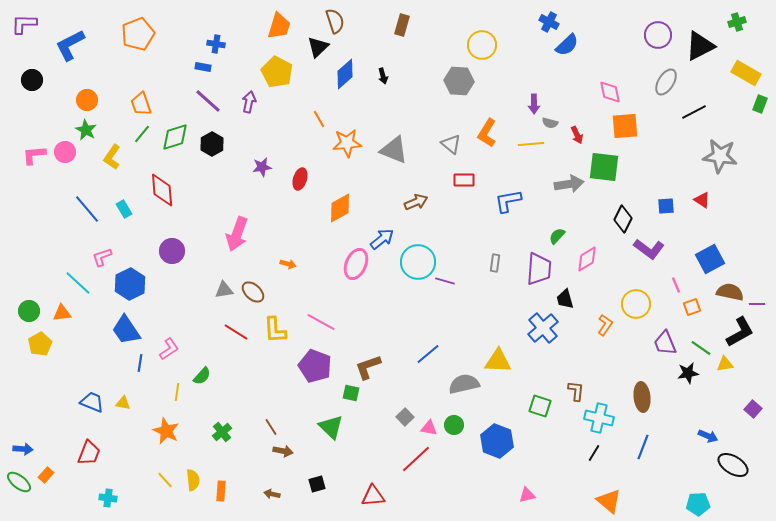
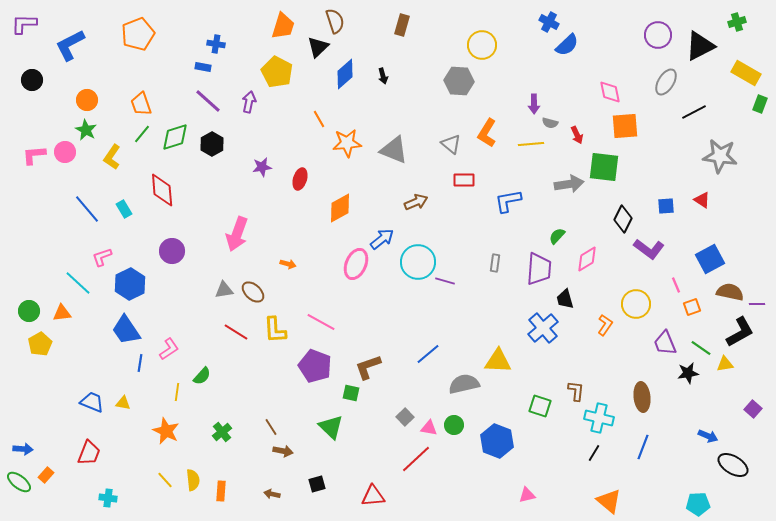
orange trapezoid at (279, 26): moved 4 px right
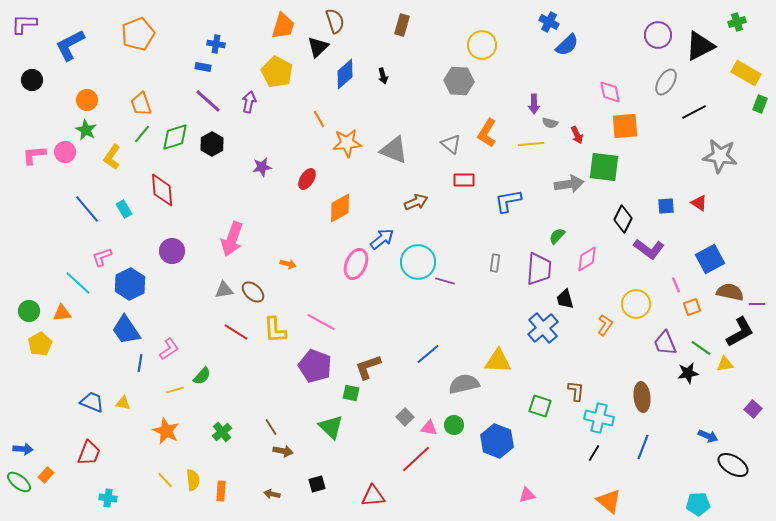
red ellipse at (300, 179): moved 7 px right; rotated 15 degrees clockwise
red triangle at (702, 200): moved 3 px left, 3 px down
pink arrow at (237, 234): moved 5 px left, 5 px down
yellow line at (177, 392): moved 2 px left, 2 px up; rotated 66 degrees clockwise
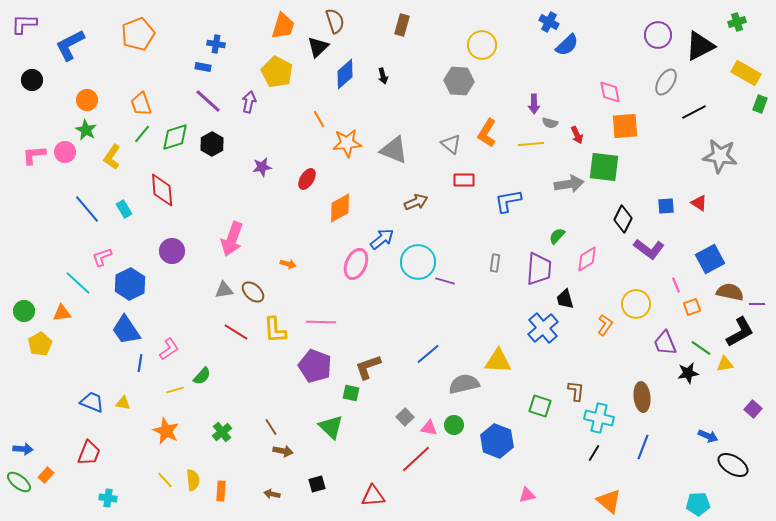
green circle at (29, 311): moved 5 px left
pink line at (321, 322): rotated 28 degrees counterclockwise
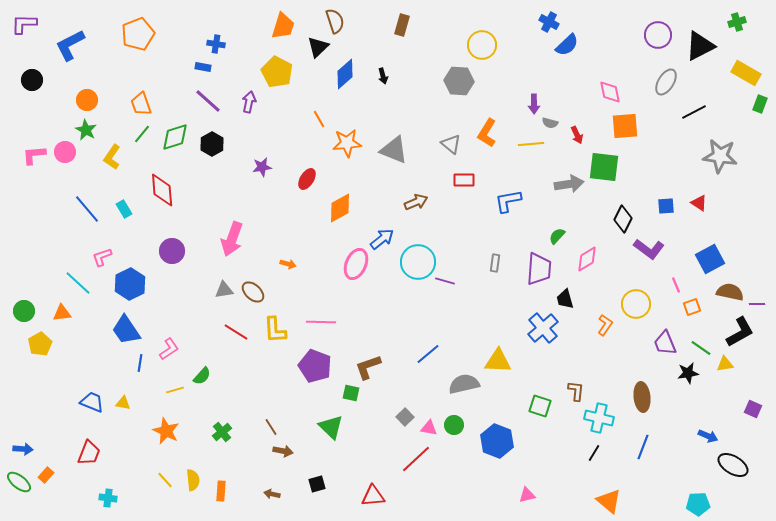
purple square at (753, 409): rotated 18 degrees counterclockwise
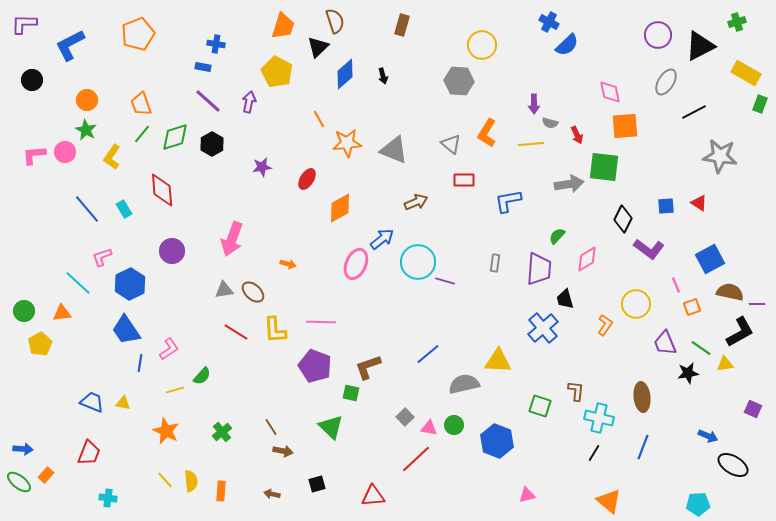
yellow semicircle at (193, 480): moved 2 px left, 1 px down
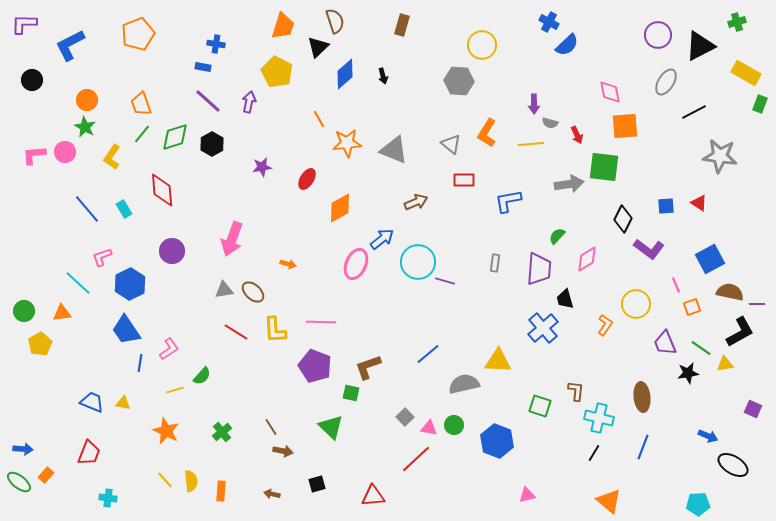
green star at (86, 130): moved 1 px left, 3 px up
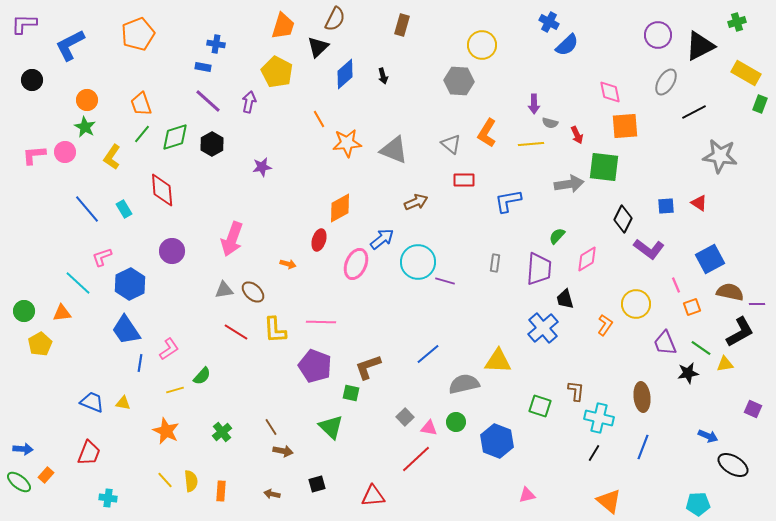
brown semicircle at (335, 21): moved 2 px up; rotated 45 degrees clockwise
red ellipse at (307, 179): moved 12 px right, 61 px down; rotated 15 degrees counterclockwise
green circle at (454, 425): moved 2 px right, 3 px up
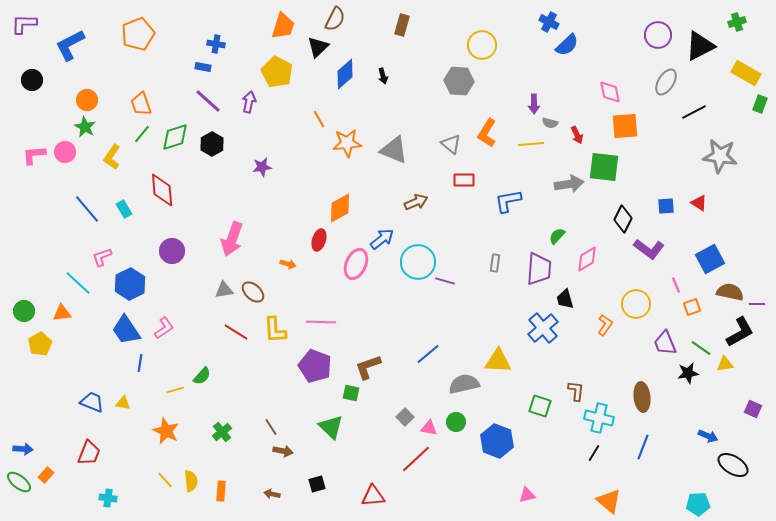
pink L-shape at (169, 349): moved 5 px left, 21 px up
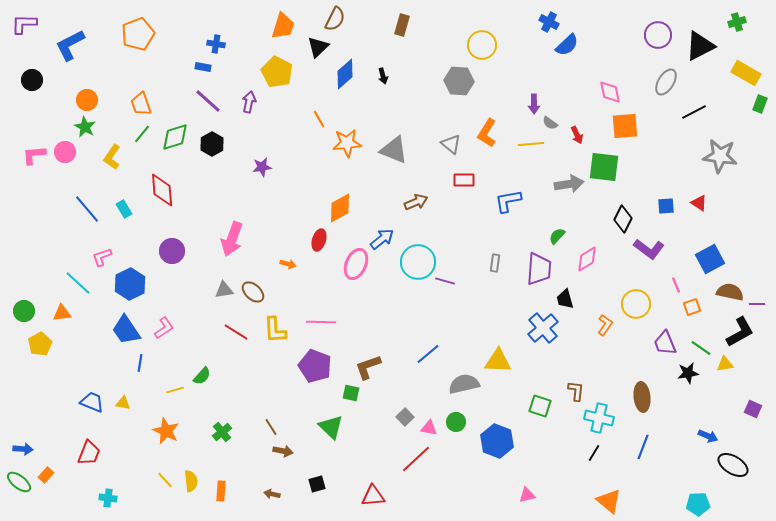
gray semicircle at (550, 123): rotated 21 degrees clockwise
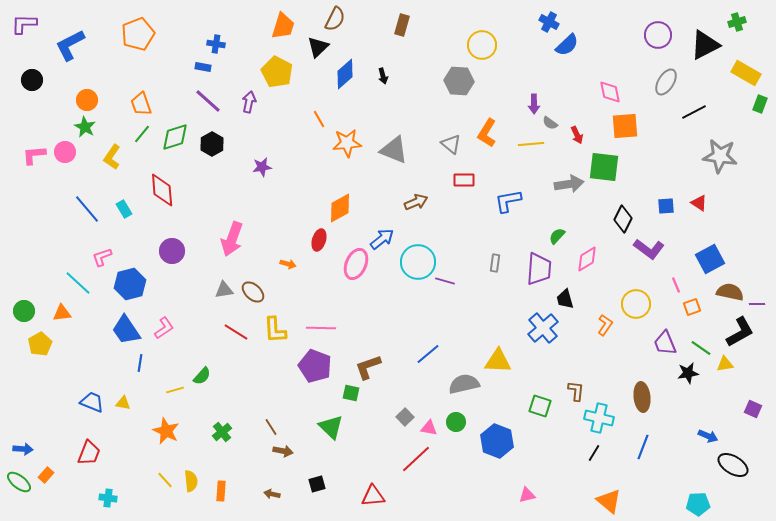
black triangle at (700, 46): moved 5 px right, 1 px up
blue hexagon at (130, 284): rotated 12 degrees clockwise
pink line at (321, 322): moved 6 px down
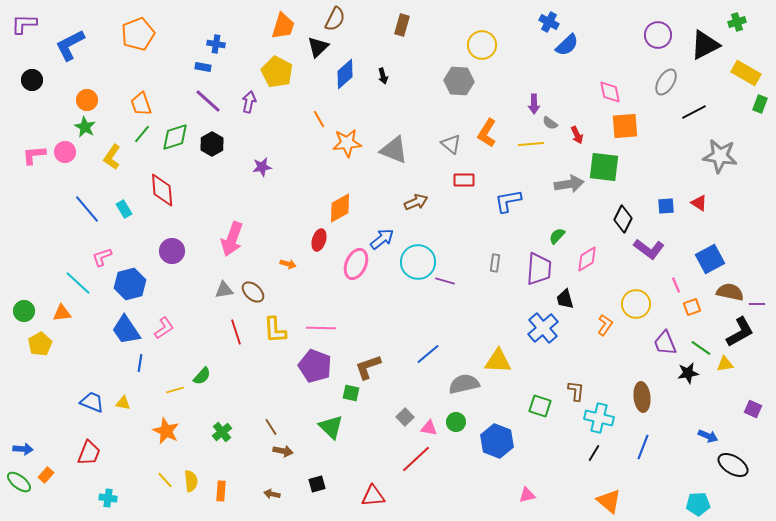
red line at (236, 332): rotated 40 degrees clockwise
